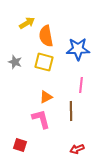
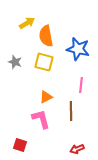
blue star: rotated 15 degrees clockwise
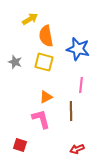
yellow arrow: moved 3 px right, 4 px up
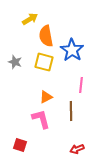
blue star: moved 6 px left, 1 px down; rotated 20 degrees clockwise
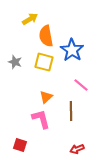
pink line: rotated 56 degrees counterclockwise
orange triangle: rotated 16 degrees counterclockwise
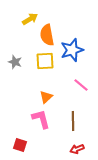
orange semicircle: moved 1 px right, 1 px up
blue star: rotated 20 degrees clockwise
yellow square: moved 1 px right, 1 px up; rotated 18 degrees counterclockwise
brown line: moved 2 px right, 10 px down
